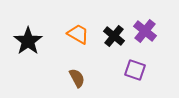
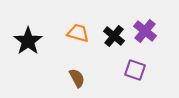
orange trapezoid: moved 1 px up; rotated 15 degrees counterclockwise
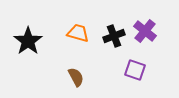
black cross: rotated 30 degrees clockwise
brown semicircle: moved 1 px left, 1 px up
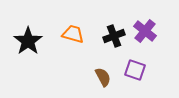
orange trapezoid: moved 5 px left, 1 px down
brown semicircle: moved 27 px right
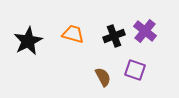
black star: rotated 8 degrees clockwise
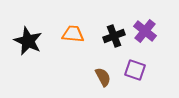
orange trapezoid: rotated 10 degrees counterclockwise
black star: rotated 20 degrees counterclockwise
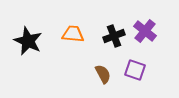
brown semicircle: moved 3 px up
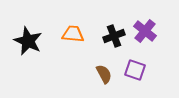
brown semicircle: moved 1 px right
